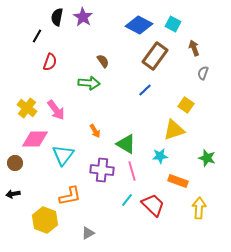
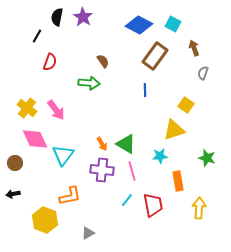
blue line: rotated 48 degrees counterclockwise
orange arrow: moved 7 px right, 13 px down
pink diamond: rotated 64 degrees clockwise
orange rectangle: rotated 60 degrees clockwise
red trapezoid: rotated 35 degrees clockwise
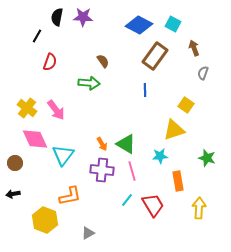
purple star: rotated 30 degrees counterclockwise
red trapezoid: rotated 20 degrees counterclockwise
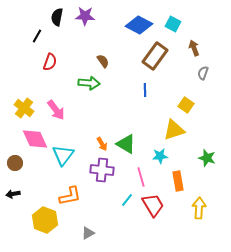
purple star: moved 2 px right, 1 px up
yellow cross: moved 3 px left
pink line: moved 9 px right, 6 px down
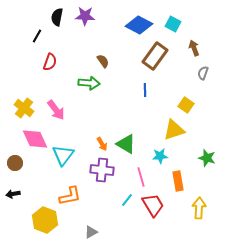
gray triangle: moved 3 px right, 1 px up
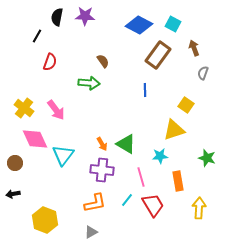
brown rectangle: moved 3 px right, 1 px up
orange L-shape: moved 25 px right, 7 px down
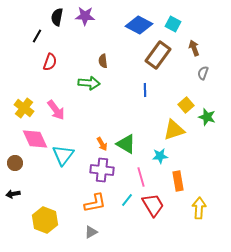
brown semicircle: rotated 152 degrees counterclockwise
yellow square: rotated 14 degrees clockwise
green star: moved 41 px up
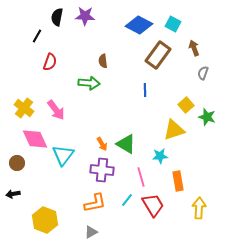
brown circle: moved 2 px right
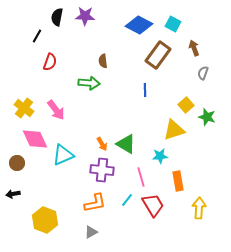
cyan triangle: rotated 30 degrees clockwise
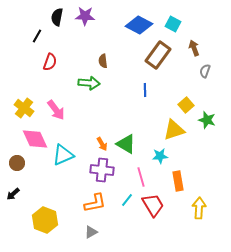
gray semicircle: moved 2 px right, 2 px up
green star: moved 3 px down
black arrow: rotated 32 degrees counterclockwise
